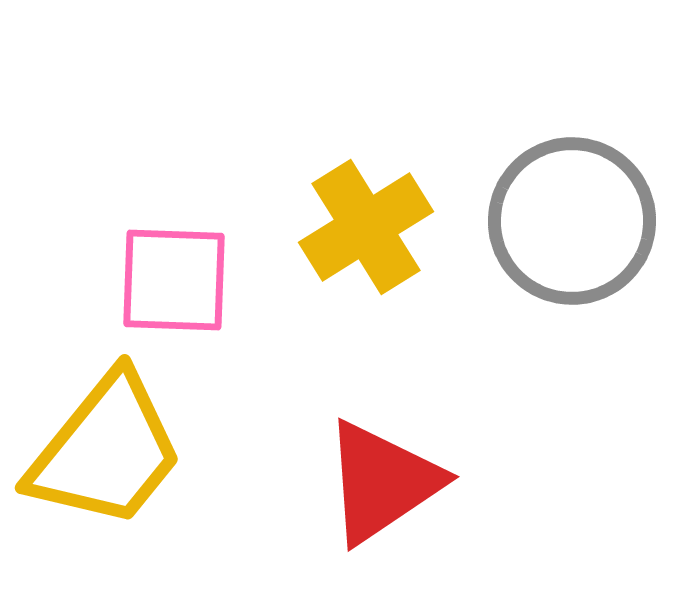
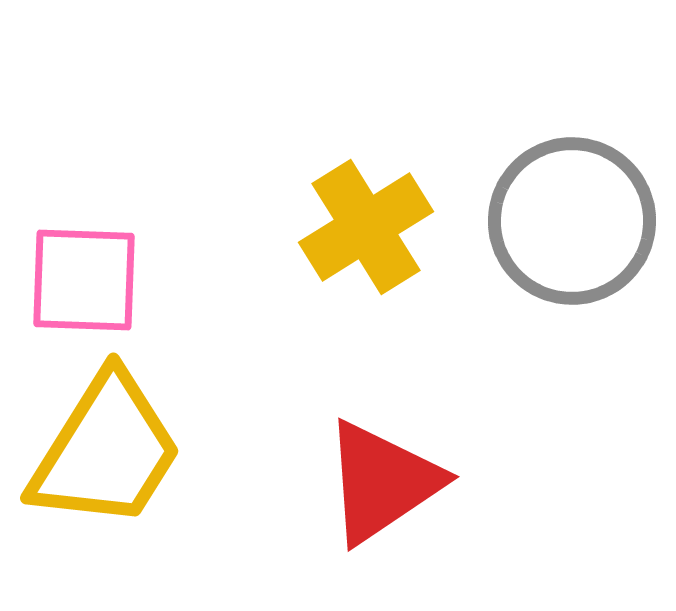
pink square: moved 90 px left
yellow trapezoid: rotated 7 degrees counterclockwise
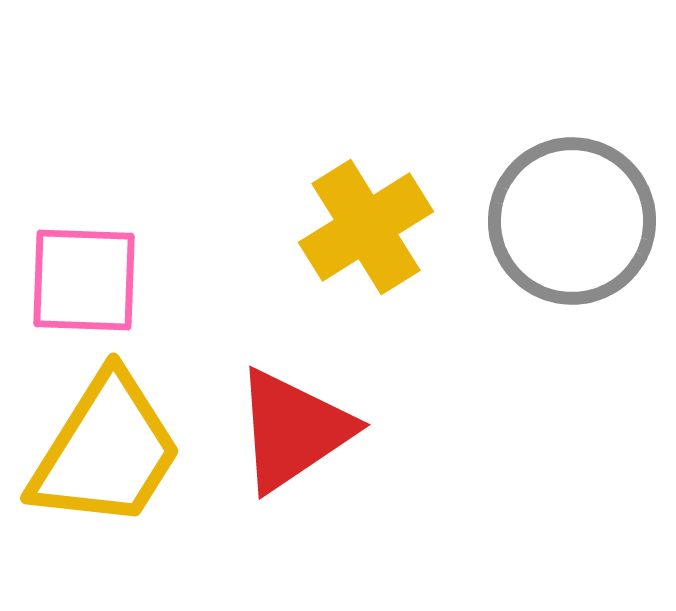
red triangle: moved 89 px left, 52 px up
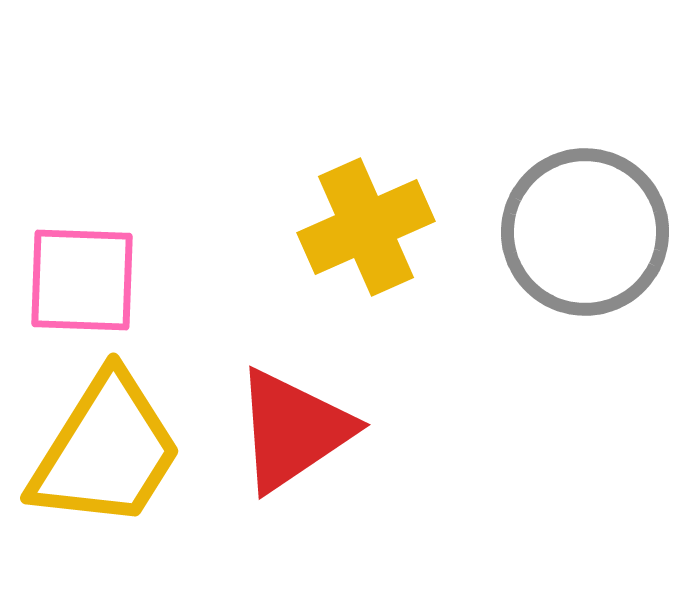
gray circle: moved 13 px right, 11 px down
yellow cross: rotated 8 degrees clockwise
pink square: moved 2 px left
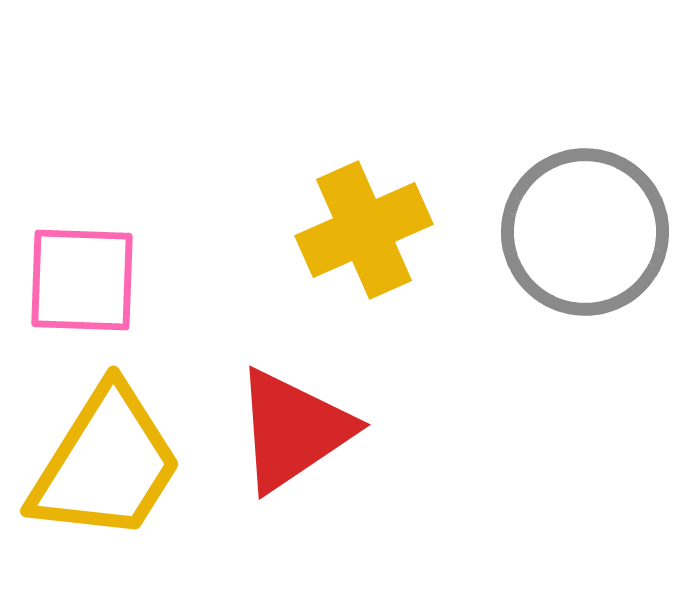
yellow cross: moved 2 px left, 3 px down
yellow trapezoid: moved 13 px down
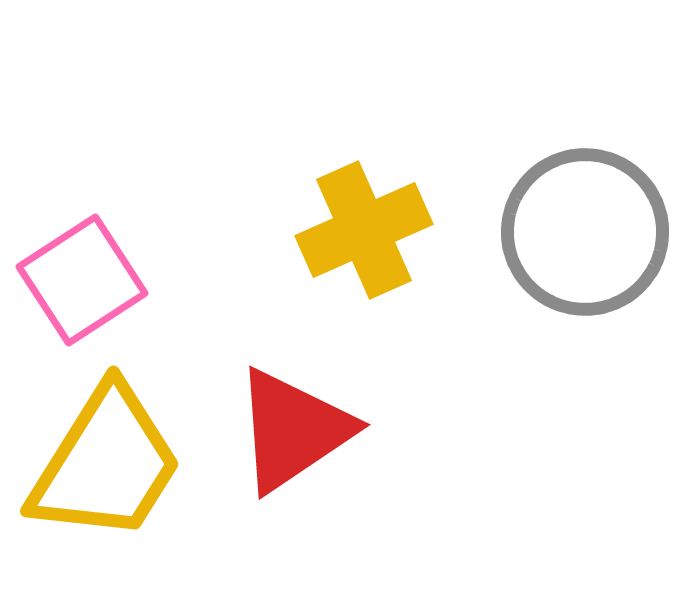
pink square: rotated 35 degrees counterclockwise
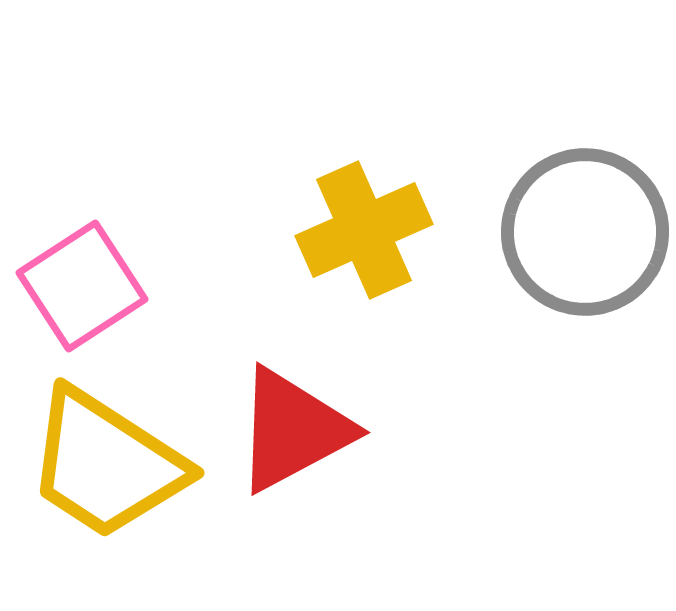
pink square: moved 6 px down
red triangle: rotated 6 degrees clockwise
yellow trapezoid: rotated 91 degrees clockwise
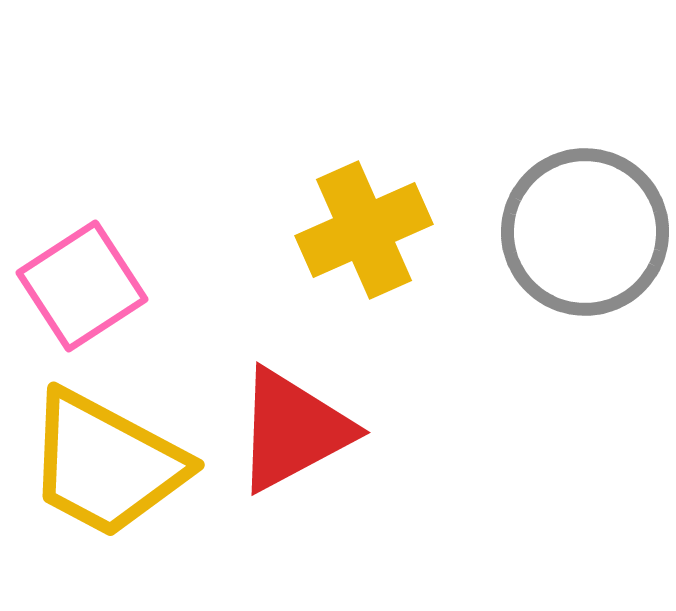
yellow trapezoid: rotated 5 degrees counterclockwise
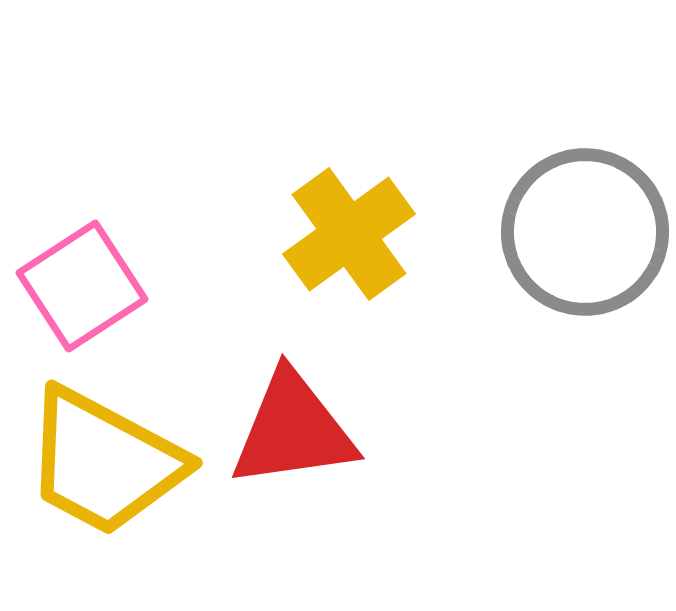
yellow cross: moved 15 px left, 4 px down; rotated 12 degrees counterclockwise
red triangle: rotated 20 degrees clockwise
yellow trapezoid: moved 2 px left, 2 px up
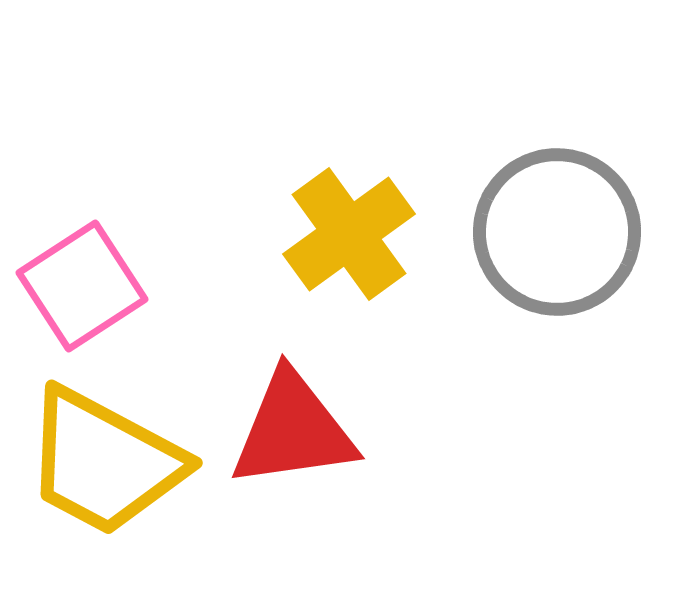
gray circle: moved 28 px left
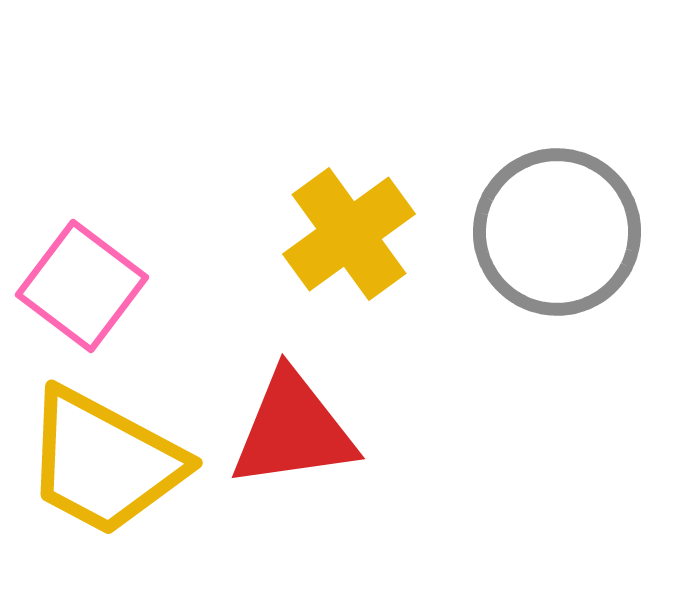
pink square: rotated 20 degrees counterclockwise
